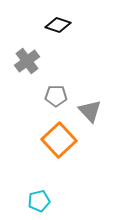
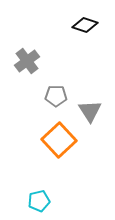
black diamond: moved 27 px right
gray triangle: rotated 10 degrees clockwise
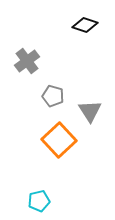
gray pentagon: moved 3 px left; rotated 15 degrees clockwise
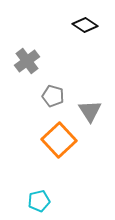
black diamond: rotated 15 degrees clockwise
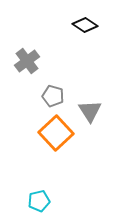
orange square: moved 3 px left, 7 px up
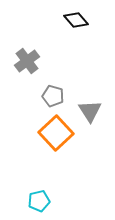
black diamond: moved 9 px left, 5 px up; rotated 15 degrees clockwise
